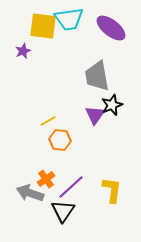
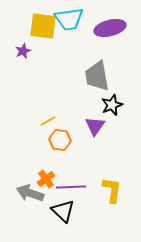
purple ellipse: moved 1 px left; rotated 52 degrees counterclockwise
purple triangle: moved 11 px down
purple line: rotated 40 degrees clockwise
black triangle: rotated 20 degrees counterclockwise
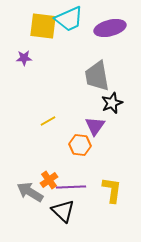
cyan trapezoid: rotated 16 degrees counterclockwise
purple star: moved 1 px right, 7 px down; rotated 21 degrees clockwise
black star: moved 2 px up
orange hexagon: moved 20 px right, 5 px down
orange cross: moved 3 px right, 1 px down
gray arrow: moved 1 px up; rotated 12 degrees clockwise
